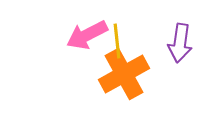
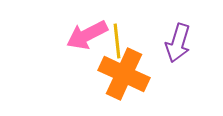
purple arrow: moved 2 px left; rotated 9 degrees clockwise
orange cross: rotated 36 degrees counterclockwise
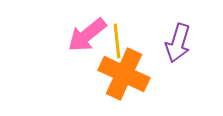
pink arrow: rotated 12 degrees counterclockwise
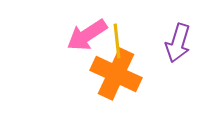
pink arrow: rotated 6 degrees clockwise
orange cross: moved 8 px left
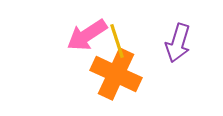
yellow line: rotated 12 degrees counterclockwise
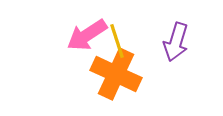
purple arrow: moved 2 px left, 1 px up
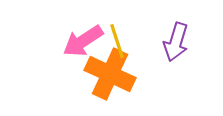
pink arrow: moved 4 px left, 6 px down
orange cross: moved 6 px left
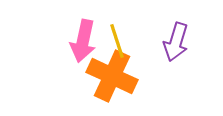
pink arrow: rotated 45 degrees counterclockwise
orange cross: moved 2 px right, 2 px down
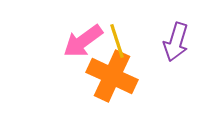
pink arrow: rotated 42 degrees clockwise
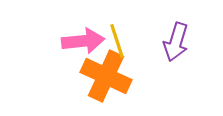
pink arrow: rotated 150 degrees counterclockwise
orange cross: moved 6 px left
